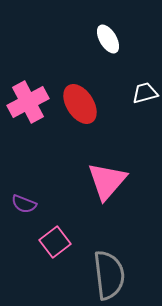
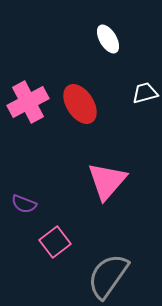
gray semicircle: moved 1 px left, 1 px down; rotated 138 degrees counterclockwise
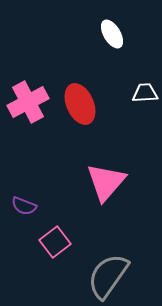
white ellipse: moved 4 px right, 5 px up
white trapezoid: rotated 12 degrees clockwise
red ellipse: rotated 9 degrees clockwise
pink triangle: moved 1 px left, 1 px down
purple semicircle: moved 2 px down
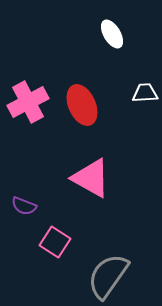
red ellipse: moved 2 px right, 1 px down
pink triangle: moved 15 px left, 4 px up; rotated 42 degrees counterclockwise
pink square: rotated 20 degrees counterclockwise
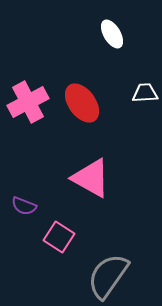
red ellipse: moved 2 px up; rotated 12 degrees counterclockwise
pink square: moved 4 px right, 5 px up
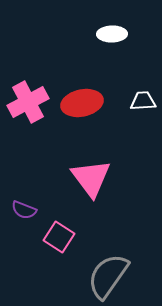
white ellipse: rotated 60 degrees counterclockwise
white trapezoid: moved 2 px left, 8 px down
red ellipse: rotated 66 degrees counterclockwise
pink triangle: rotated 24 degrees clockwise
purple semicircle: moved 4 px down
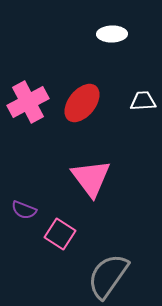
red ellipse: rotated 39 degrees counterclockwise
pink square: moved 1 px right, 3 px up
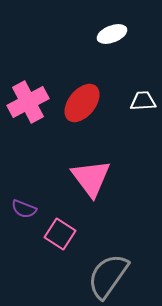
white ellipse: rotated 20 degrees counterclockwise
purple semicircle: moved 1 px up
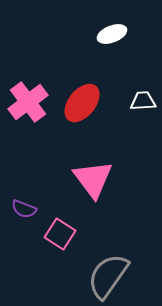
pink cross: rotated 9 degrees counterclockwise
pink triangle: moved 2 px right, 1 px down
